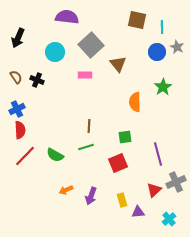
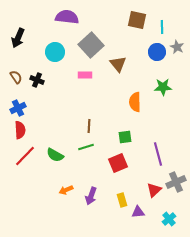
green star: rotated 30 degrees clockwise
blue cross: moved 1 px right, 1 px up
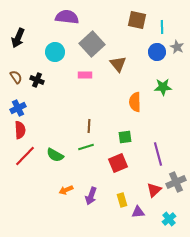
gray square: moved 1 px right, 1 px up
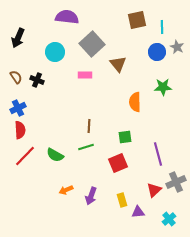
brown square: rotated 24 degrees counterclockwise
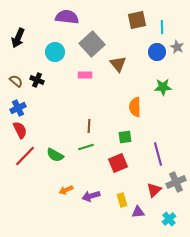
brown semicircle: moved 4 px down; rotated 16 degrees counterclockwise
orange semicircle: moved 5 px down
red semicircle: rotated 24 degrees counterclockwise
purple arrow: rotated 54 degrees clockwise
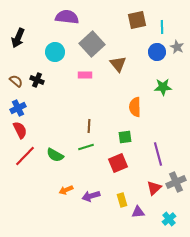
red triangle: moved 2 px up
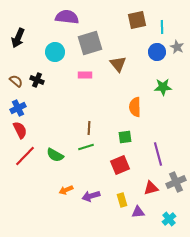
gray square: moved 2 px left, 1 px up; rotated 25 degrees clockwise
brown line: moved 2 px down
red square: moved 2 px right, 2 px down
red triangle: moved 3 px left; rotated 28 degrees clockwise
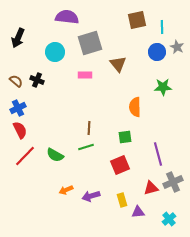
gray cross: moved 3 px left
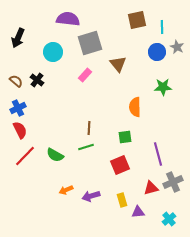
purple semicircle: moved 1 px right, 2 px down
cyan circle: moved 2 px left
pink rectangle: rotated 48 degrees counterclockwise
black cross: rotated 16 degrees clockwise
